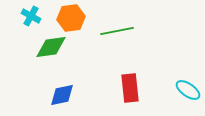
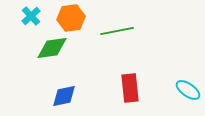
cyan cross: rotated 18 degrees clockwise
green diamond: moved 1 px right, 1 px down
blue diamond: moved 2 px right, 1 px down
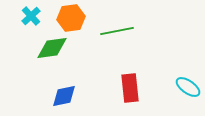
cyan ellipse: moved 3 px up
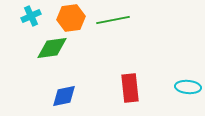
cyan cross: rotated 18 degrees clockwise
green line: moved 4 px left, 11 px up
cyan ellipse: rotated 30 degrees counterclockwise
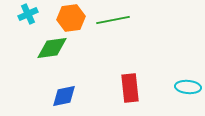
cyan cross: moved 3 px left, 2 px up
